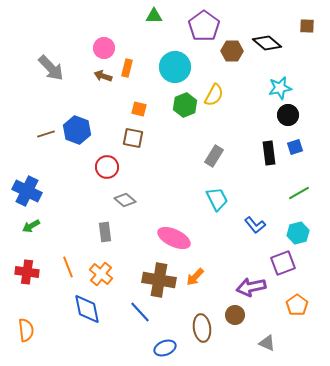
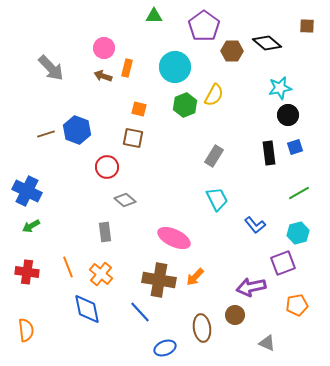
orange pentagon at (297, 305): rotated 25 degrees clockwise
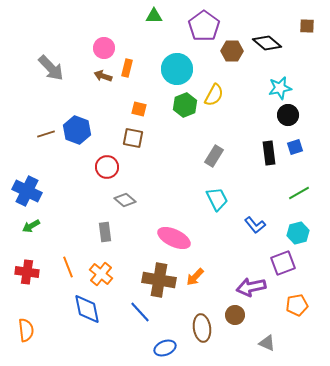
cyan circle at (175, 67): moved 2 px right, 2 px down
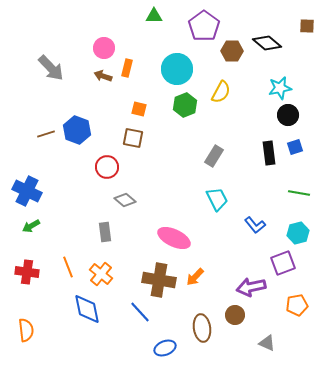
yellow semicircle at (214, 95): moved 7 px right, 3 px up
green line at (299, 193): rotated 40 degrees clockwise
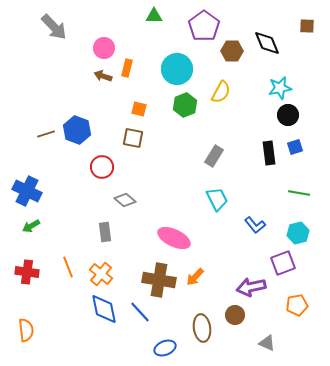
black diamond at (267, 43): rotated 28 degrees clockwise
gray arrow at (51, 68): moved 3 px right, 41 px up
red circle at (107, 167): moved 5 px left
blue diamond at (87, 309): moved 17 px right
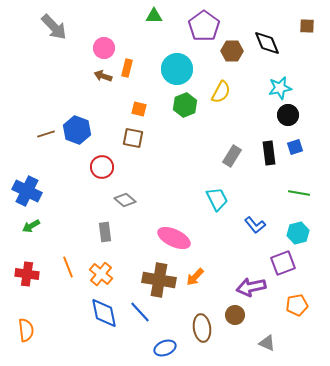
gray rectangle at (214, 156): moved 18 px right
red cross at (27, 272): moved 2 px down
blue diamond at (104, 309): moved 4 px down
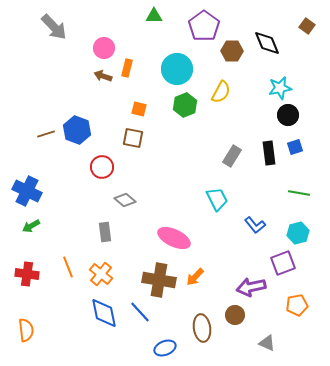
brown square at (307, 26): rotated 35 degrees clockwise
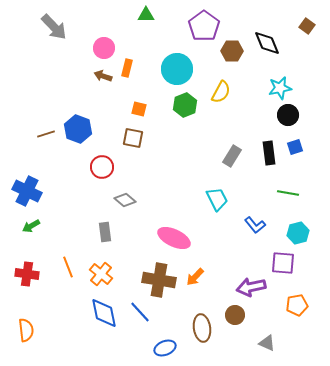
green triangle at (154, 16): moved 8 px left, 1 px up
blue hexagon at (77, 130): moved 1 px right, 1 px up
green line at (299, 193): moved 11 px left
purple square at (283, 263): rotated 25 degrees clockwise
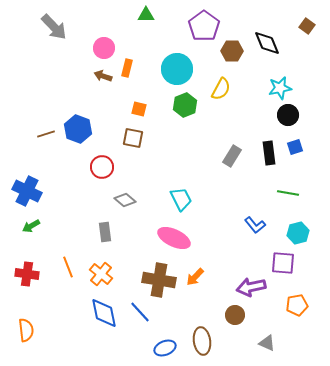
yellow semicircle at (221, 92): moved 3 px up
cyan trapezoid at (217, 199): moved 36 px left
brown ellipse at (202, 328): moved 13 px down
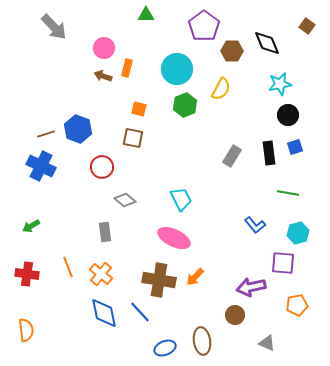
cyan star at (280, 88): moved 4 px up
blue cross at (27, 191): moved 14 px right, 25 px up
